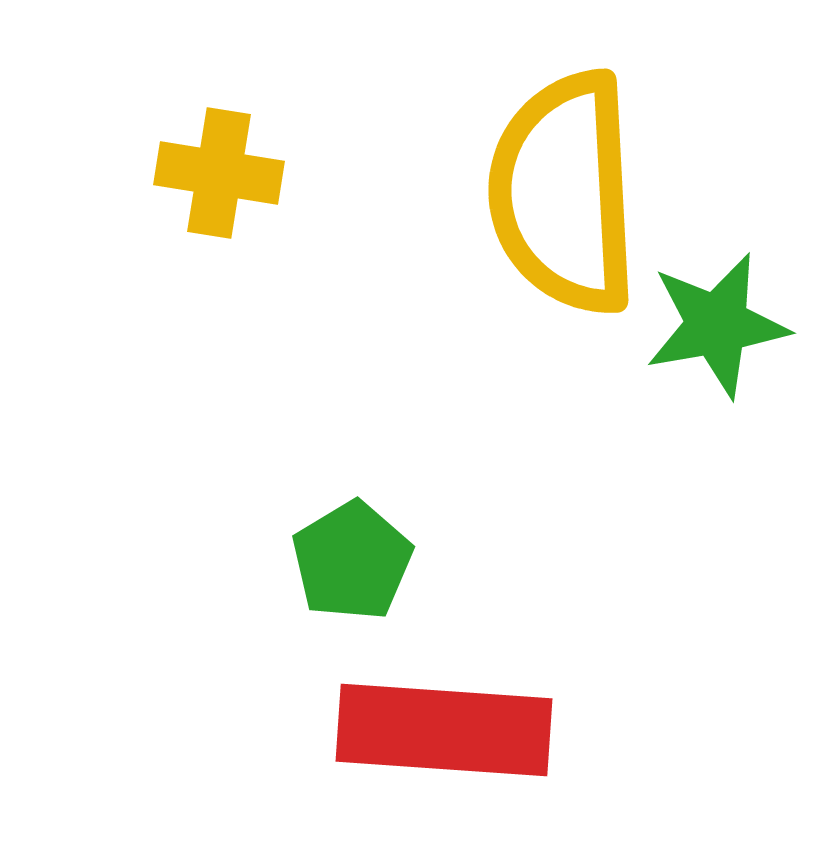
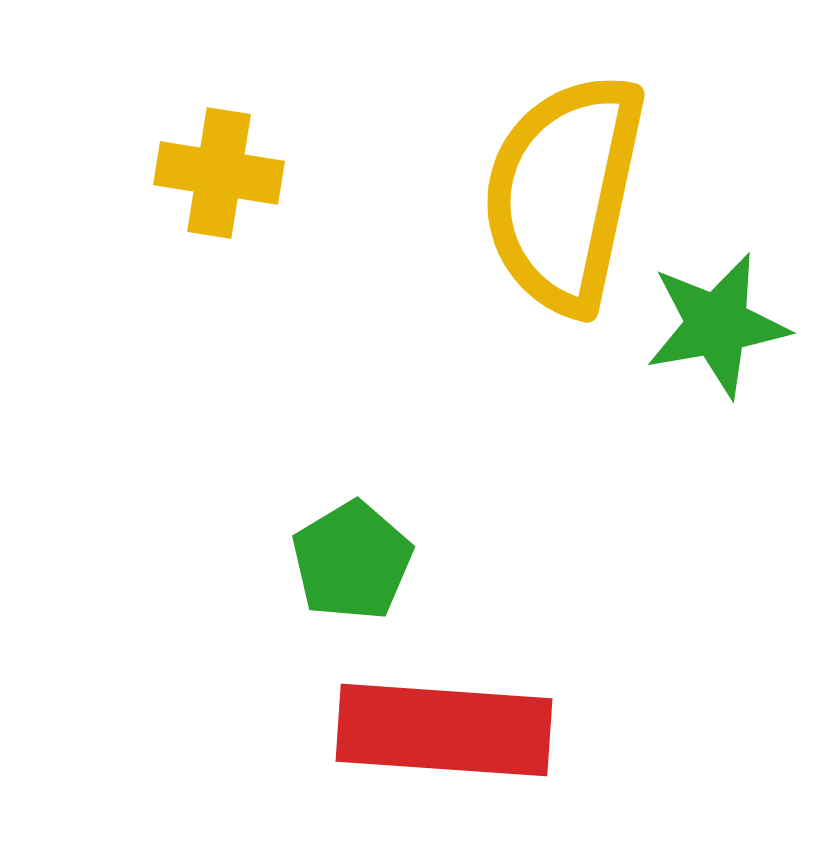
yellow semicircle: rotated 15 degrees clockwise
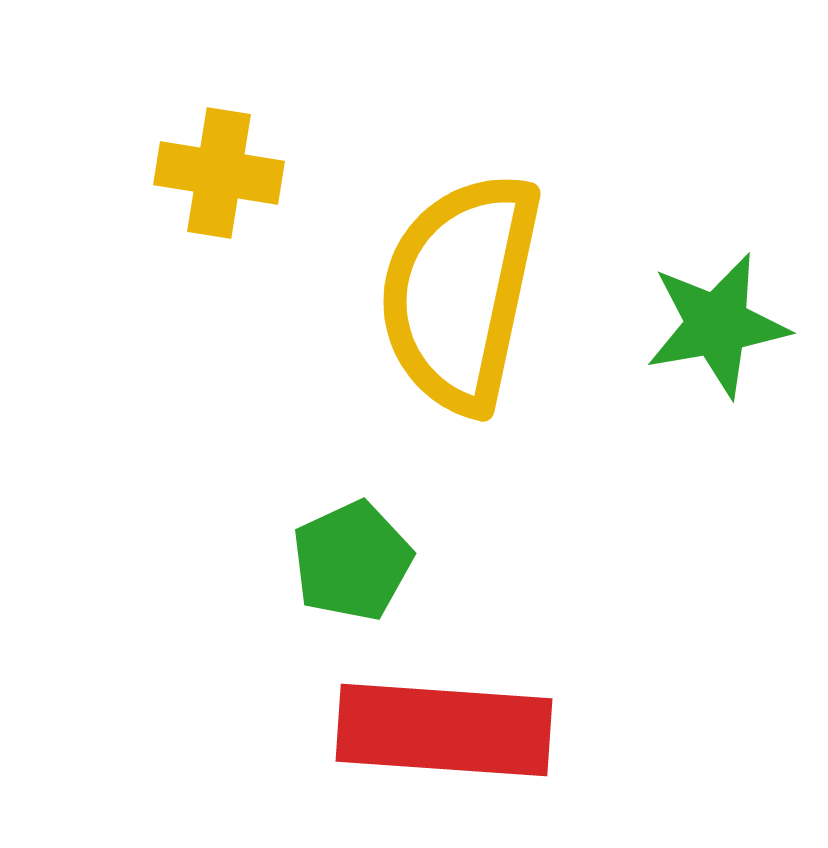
yellow semicircle: moved 104 px left, 99 px down
green pentagon: rotated 6 degrees clockwise
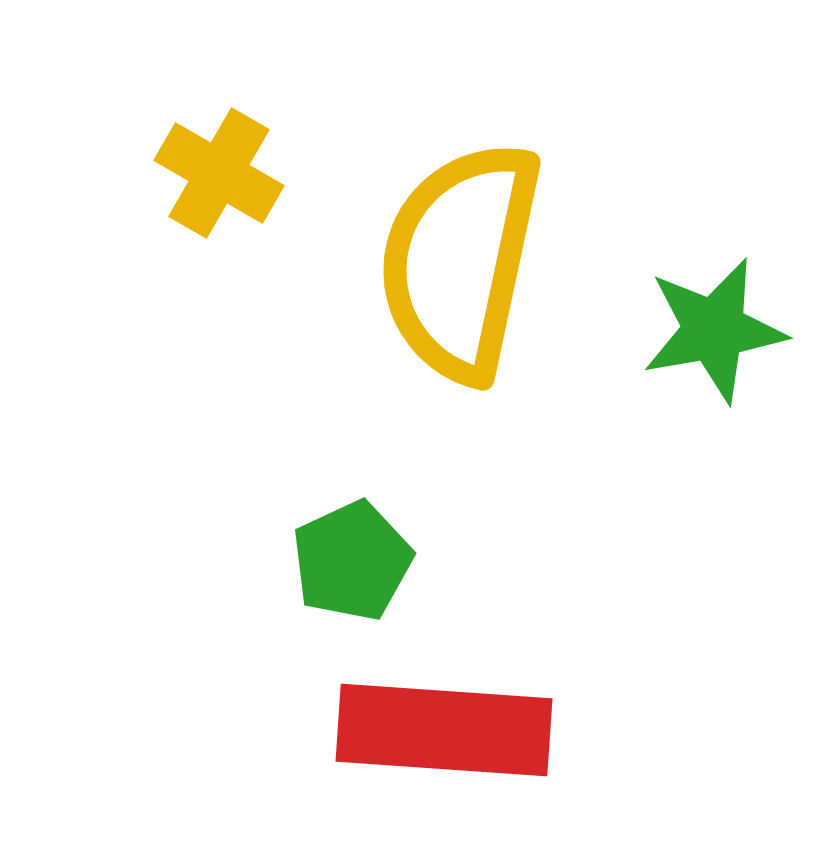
yellow cross: rotated 21 degrees clockwise
yellow semicircle: moved 31 px up
green star: moved 3 px left, 5 px down
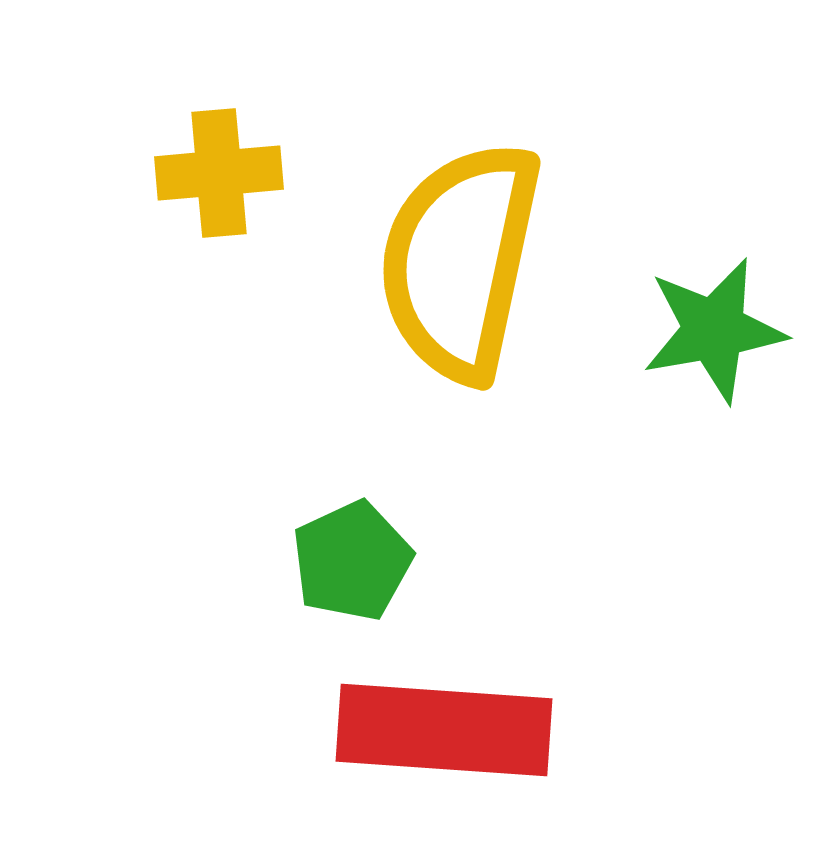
yellow cross: rotated 35 degrees counterclockwise
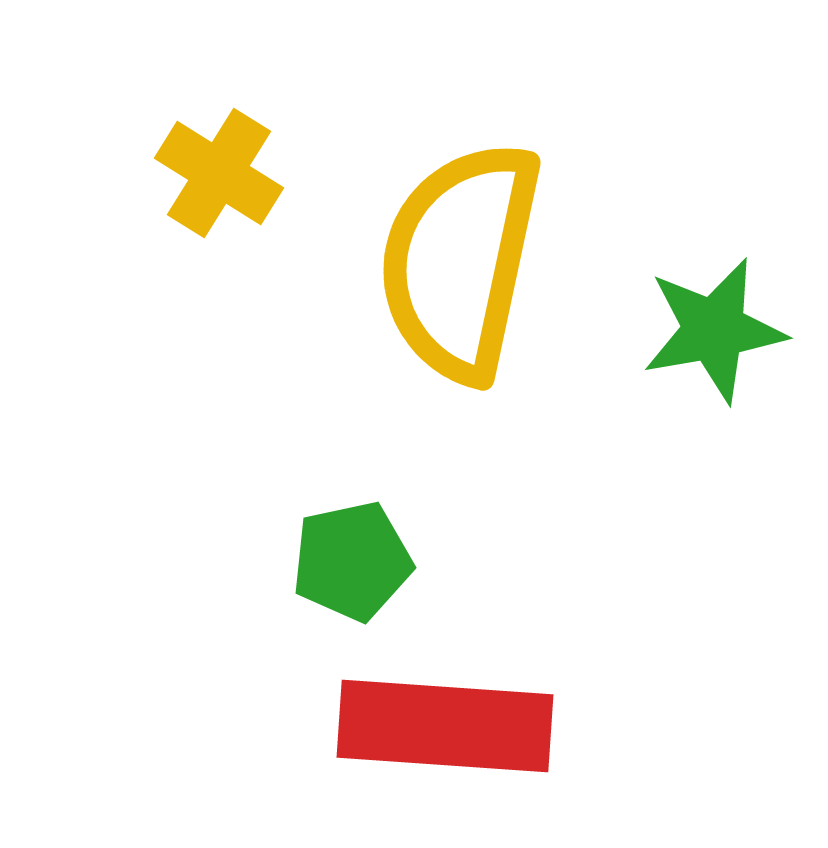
yellow cross: rotated 37 degrees clockwise
green pentagon: rotated 13 degrees clockwise
red rectangle: moved 1 px right, 4 px up
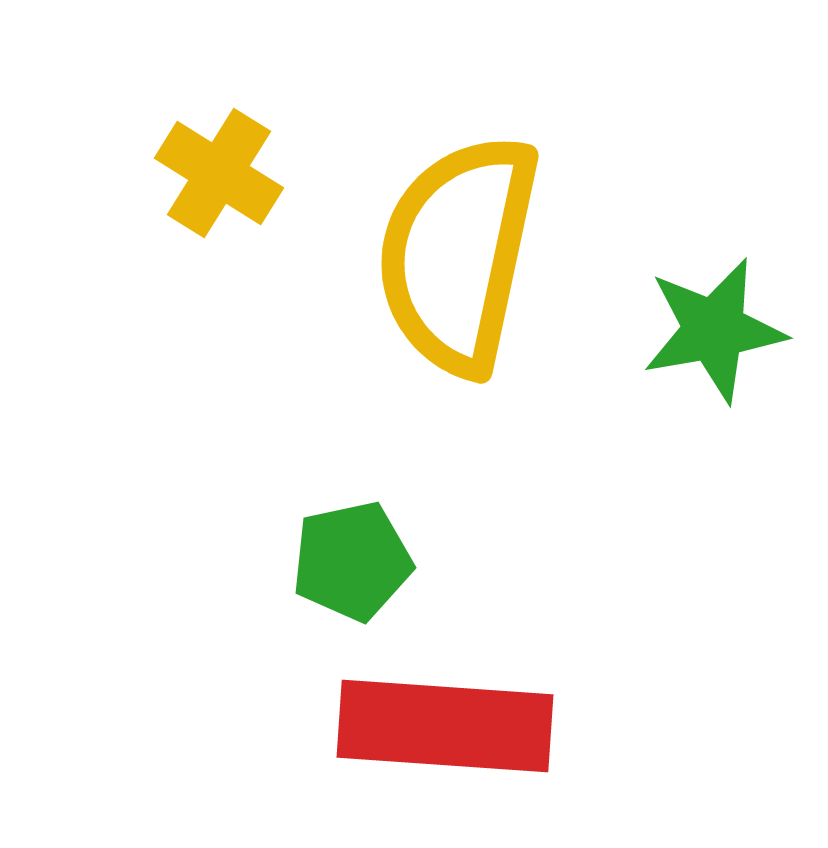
yellow semicircle: moved 2 px left, 7 px up
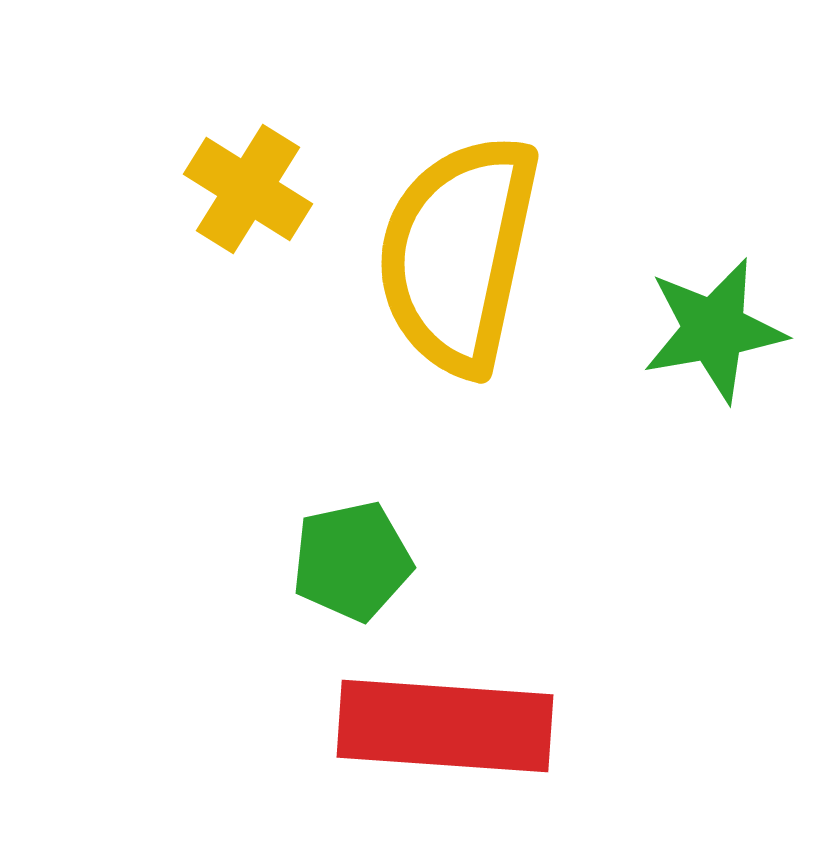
yellow cross: moved 29 px right, 16 px down
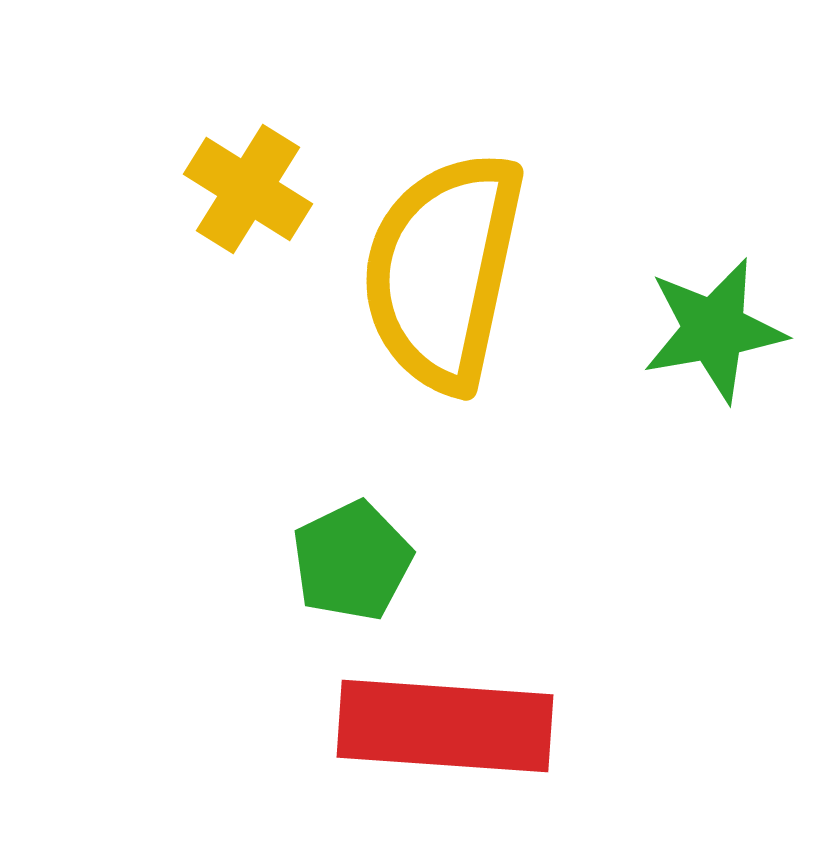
yellow semicircle: moved 15 px left, 17 px down
green pentagon: rotated 14 degrees counterclockwise
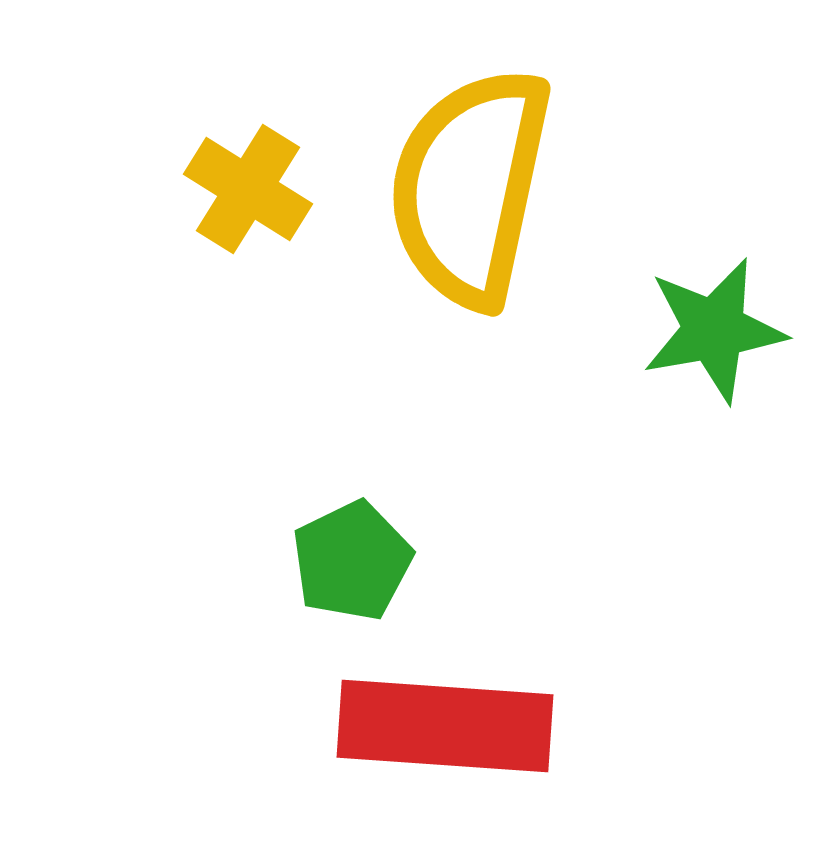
yellow semicircle: moved 27 px right, 84 px up
